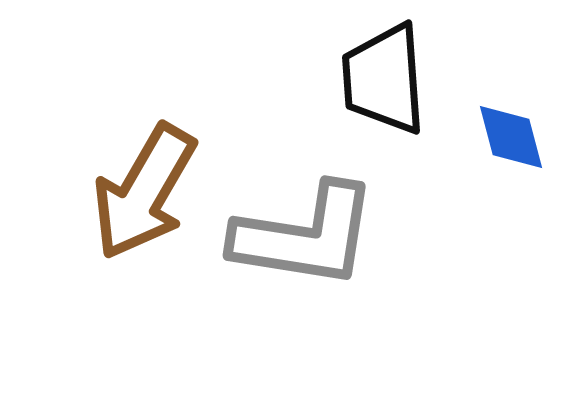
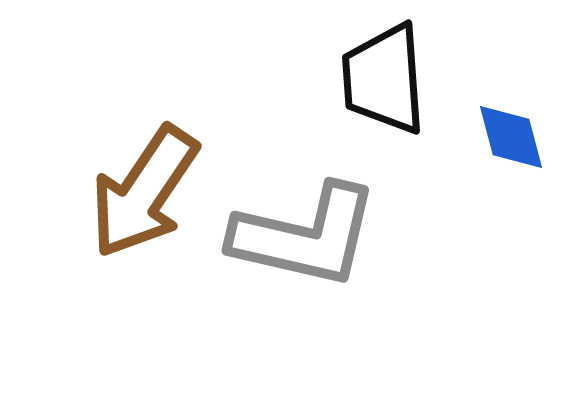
brown arrow: rotated 4 degrees clockwise
gray L-shape: rotated 4 degrees clockwise
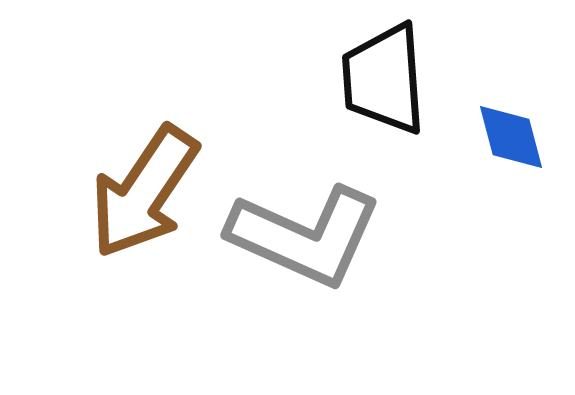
gray L-shape: rotated 11 degrees clockwise
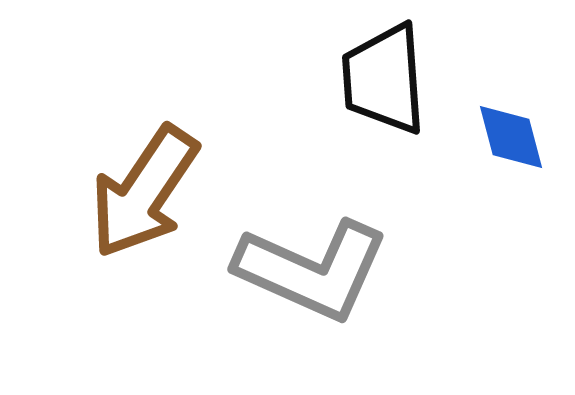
gray L-shape: moved 7 px right, 34 px down
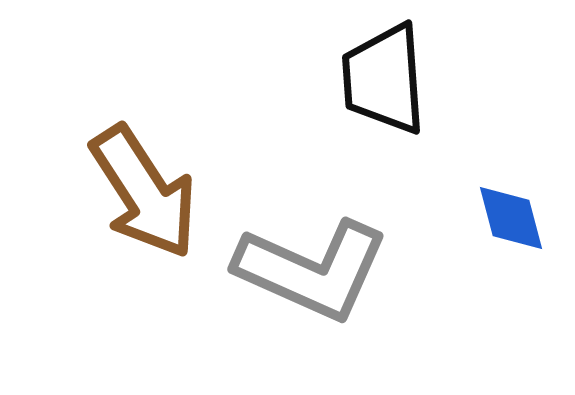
blue diamond: moved 81 px down
brown arrow: rotated 67 degrees counterclockwise
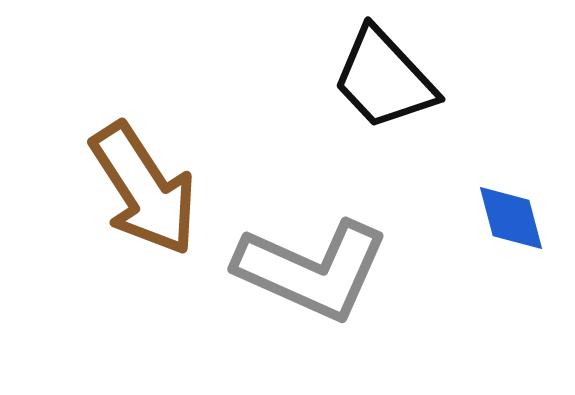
black trapezoid: rotated 39 degrees counterclockwise
brown arrow: moved 3 px up
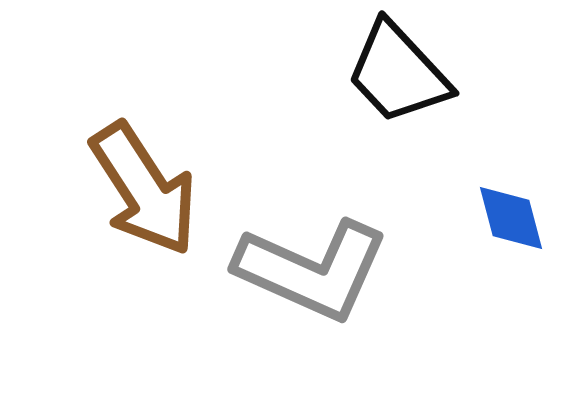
black trapezoid: moved 14 px right, 6 px up
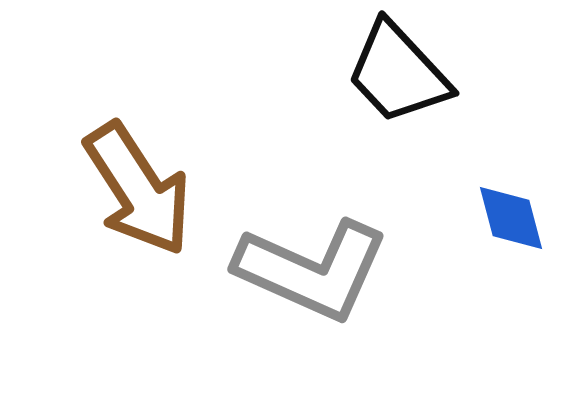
brown arrow: moved 6 px left
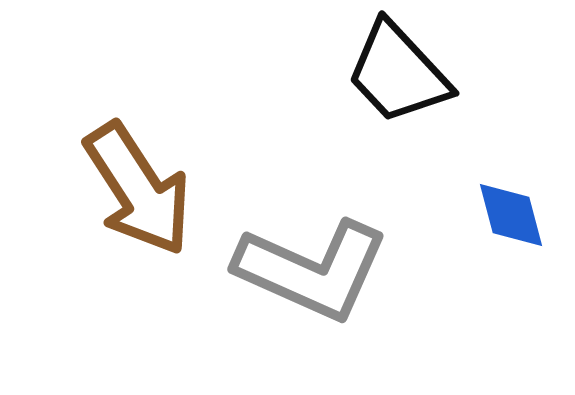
blue diamond: moved 3 px up
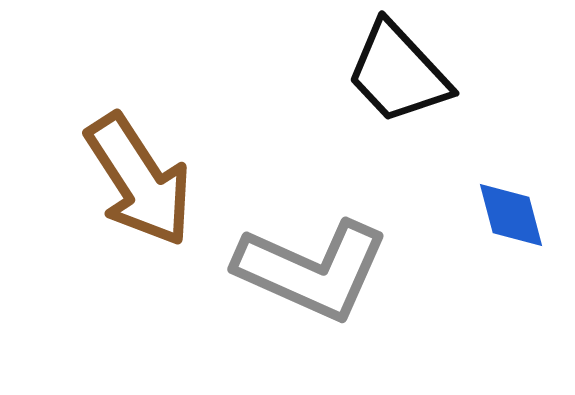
brown arrow: moved 1 px right, 9 px up
